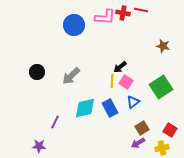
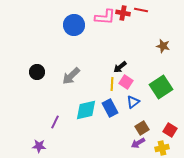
yellow line: moved 3 px down
cyan diamond: moved 1 px right, 2 px down
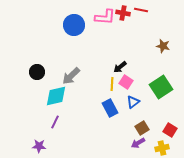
cyan diamond: moved 30 px left, 14 px up
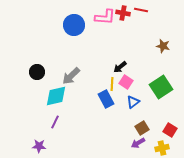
blue rectangle: moved 4 px left, 9 px up
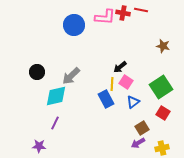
purple line: moved 1 px down
red square: moved 7 px left, 17 px up
